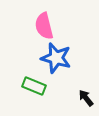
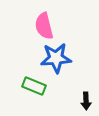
blue star: rotated 20 degrees counterclockwise
black arrow: moved 3 px down; rotated 144 degrees counterclockwise
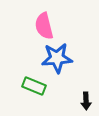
blue star: moved 1 px right
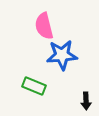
blue star: moved 5 px right, 3 px up
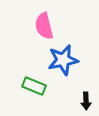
blue star: moved 1 px right, 5 px down; rotated 8 degrees counterclockwise
